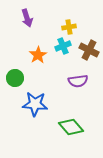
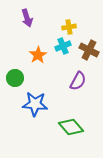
purple semicircle: rotated 54 degrees counterclockwise
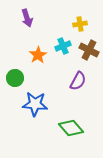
yellow cross: moved 11 px right, 3 px up
green diamond: moved 1 px down
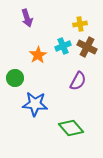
brown cross: moved 2 px left, 3 px up
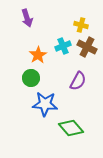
yellow cross: moved 1 px right, 1 px down; rotated 24 degrees clockwise
green circle: moved 16 px right
blue star: moved 10 px right
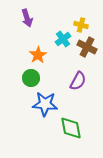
cyan cross: moved 7 px up; rotated 14 degrees counterclockwise
green diamond: rotated 30 degrees clockwise
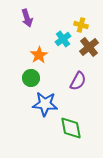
brown cross: moved 2 px right; rotated 24 degrees clockwise
orange star: moved 1 px right
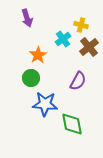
orange star: moved 1 px left
green diamond: moved 1 px right, 4 px up
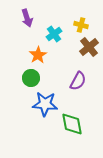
cyan cross: moved 9 px left, 5 px up
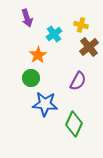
green diamond: moved 2 px right; rotated 35 degrees clockwise
